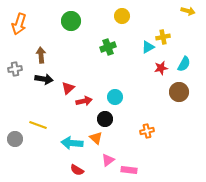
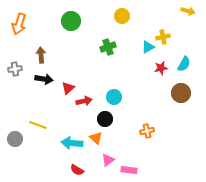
brown circle: moved 2 px right, 1 px down
cyan circle: moved 1 px left
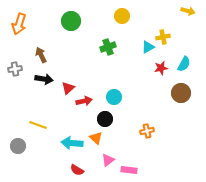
brown arrow: rotated 21 degrees counterclockwise
gray circle: moved 3 px right, 7 px down
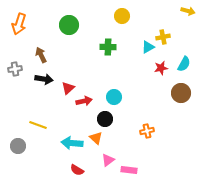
green circle: moved 2 px left, 4 px down
green cross: rotated 21 degrees clockwise
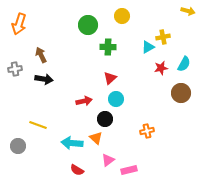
green circle: moved 19 px right
red triangle: moved 42 px right, 10 px up
cyan circle: moved 2 px right, 2 px down
pink rectangle: rotated 21 degrees counterclockwise
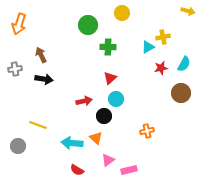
yellow circle: moved 3 px up
black circle: moved 1 px left, 3 px up
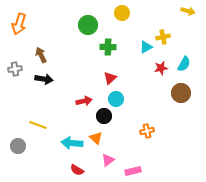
cyan triangle: moved 2 px left
pink rectangle: moved 4 px right, 1 px down
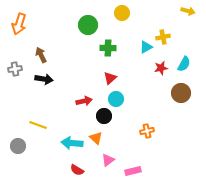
green cross: moved 1 px down
